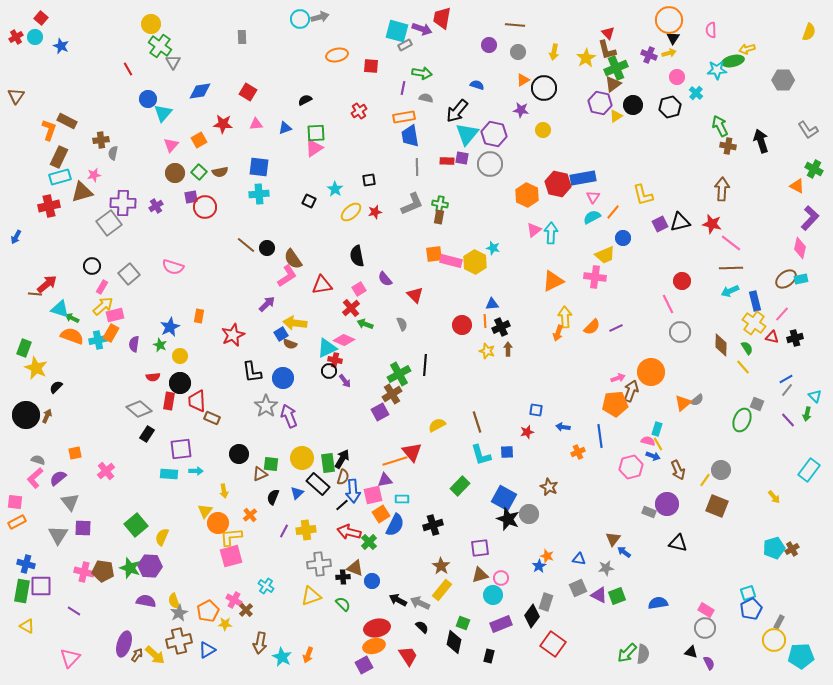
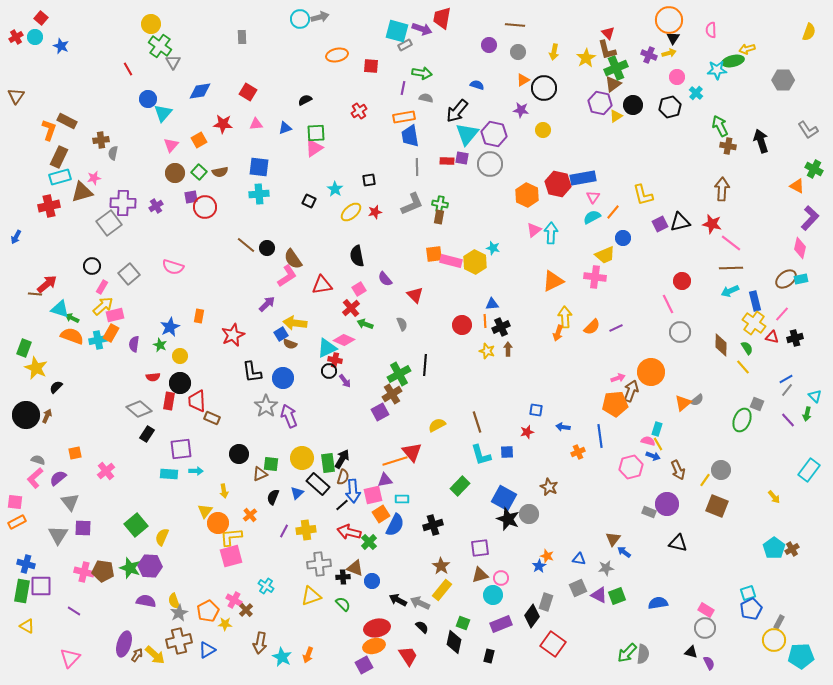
pink star at (94, 175): moved 3 px down
cyan pentagon at (774, 548): rotated 20 degrees counterclockwise
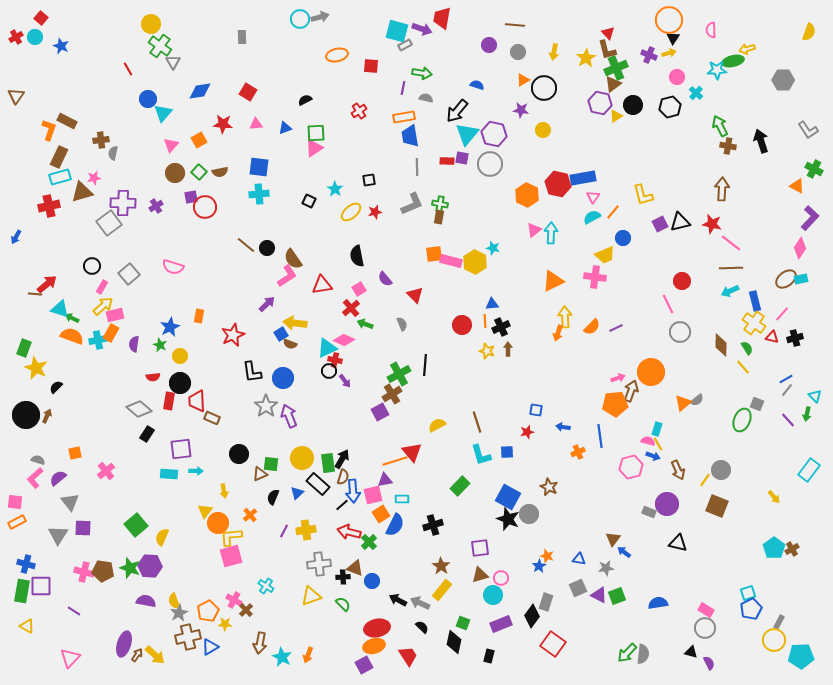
pink diamond at (800, 248): rotated 20 degrees clockwise
blue square at (504, 498): moved 4 px right, 1 px up
brown cross at (179, 641): moved 9 px right, 4 px up
blue triangle at (207, 650): moved 3 px right, 3 px up
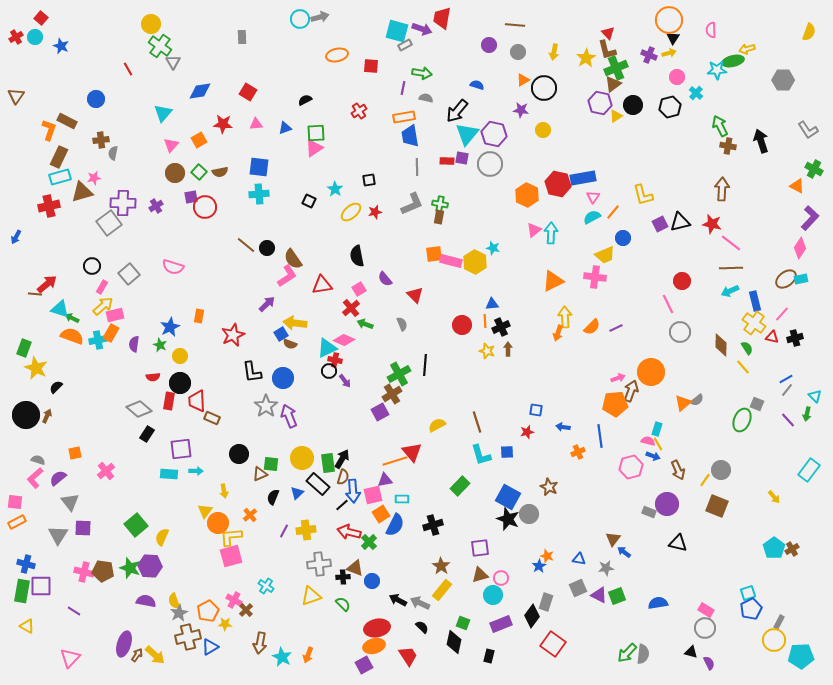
blue circle at (148, 99): moved 52 px left
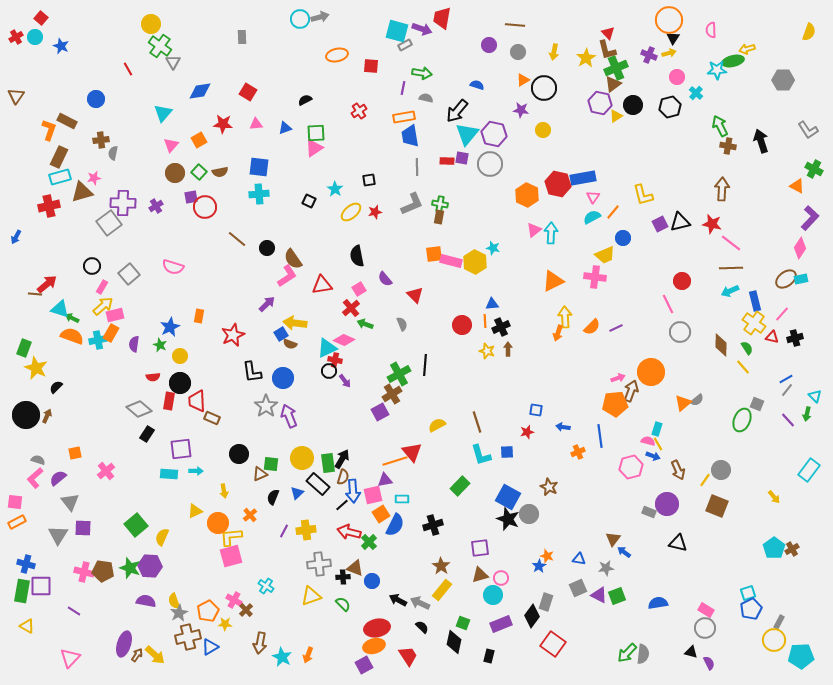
brown line at (246, 245): moved 9 px left, 6 px up
yellow triangle at (205, 511): moved 10 px left; rotated 28 degrees clockwise
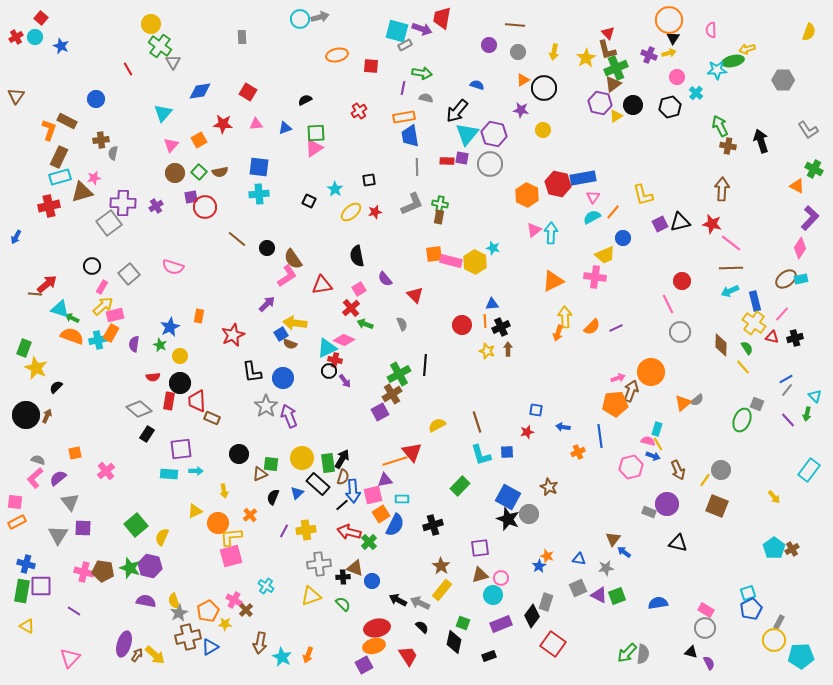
purple hexagon at (150, 566): rotated 10 degrees clockwise
black rectangle at (489, 656): rotated 56 degrees clockwise
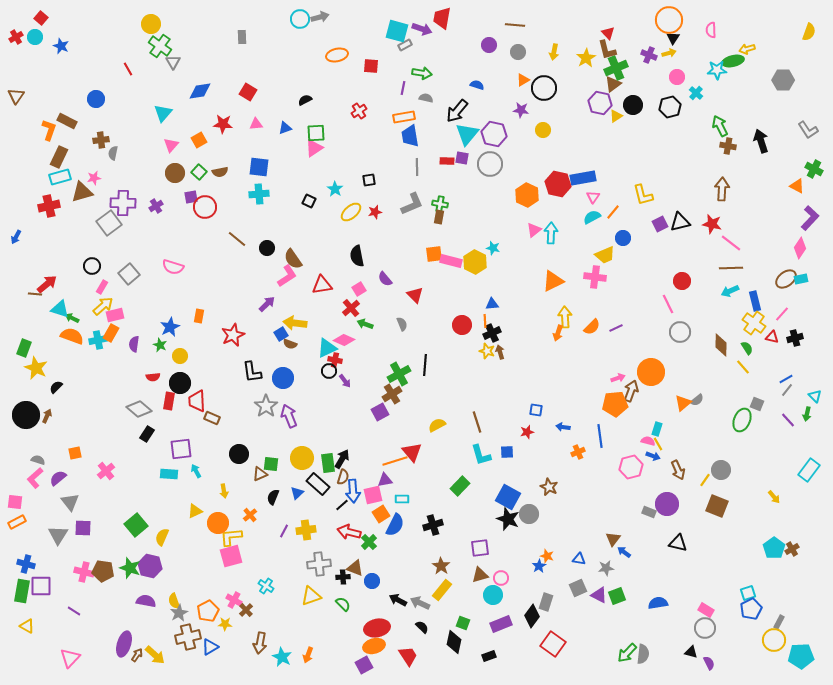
black cross at (501, 327): moved 9 px left, 6 px down
brown arrow at (508, 349): moved 8 px left, 3 px down; rotated 16 degrees counterclockwise
cyan arrow at (196, 471): rotated 120 degrees counterclockwise
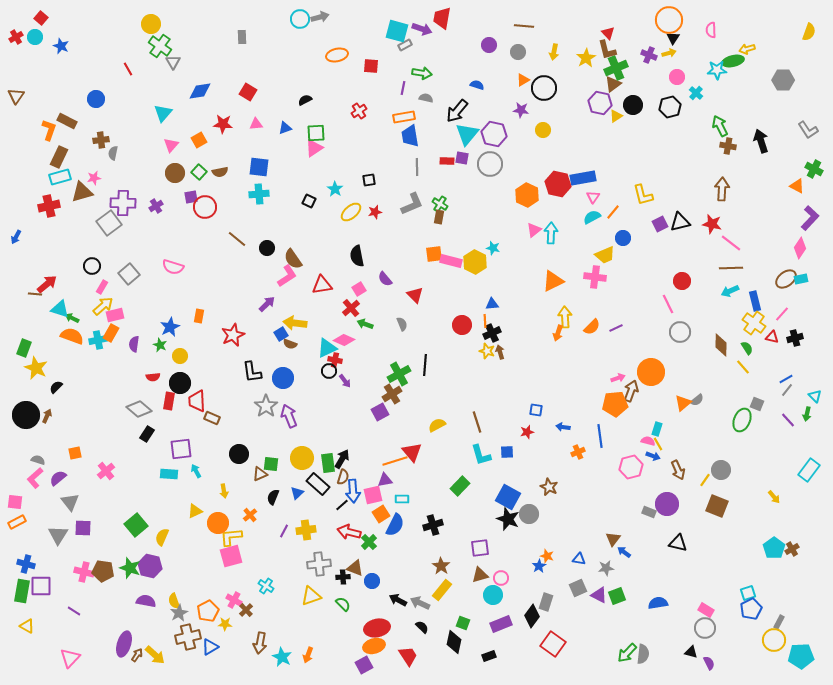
brown line at (515, 25): moved 9 px right, 1 px down
green cross at (440, 204): rotated 21 degrees clockwise
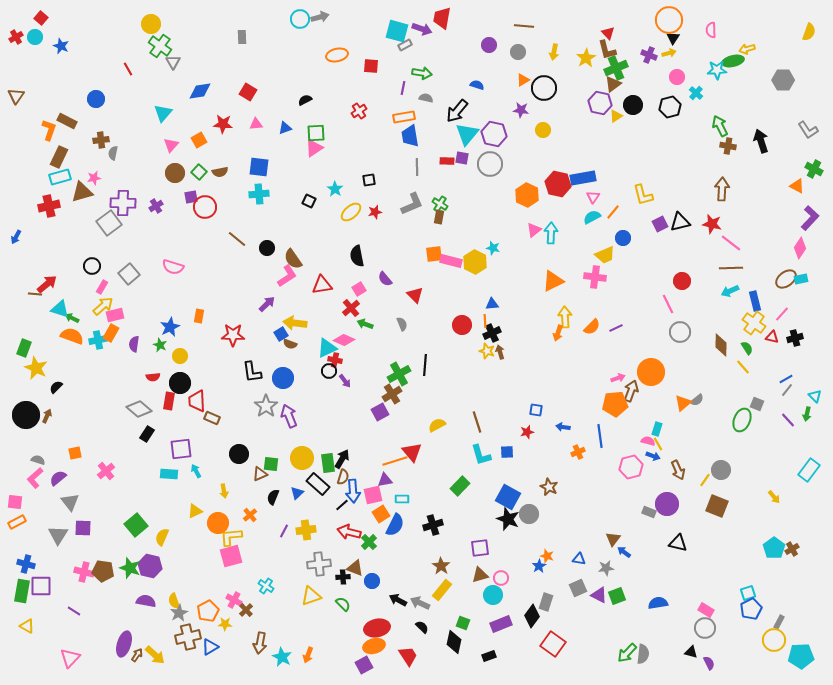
red star at (233, 335): rotated 25 degrees clockwise
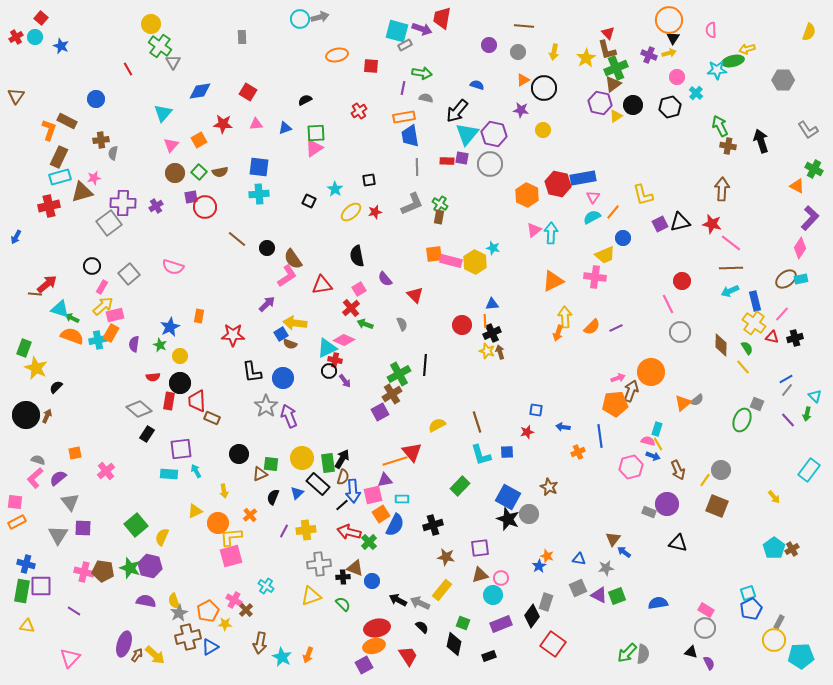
brown star at (441, 566): moved 5 px right, 9 px up; rotated 24 degrees counterclockwise
yellow triangle at (27, 626): rotated 21 degrees counterclockwise
black diamond at (454, 642): moved 2 px down
